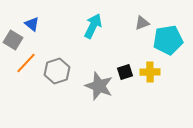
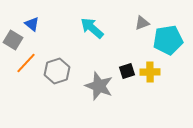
cyan arrow: moved 1 px left, 2 px down; rotated 75 degrees counterclockwise
black square: moved 2 px right, 1 px up
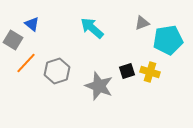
yellow cross: rotated 18 degrees clockwise
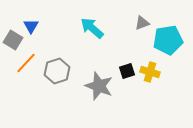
blue triangle: moved 1 px left, 2 px down; rotated 21 degrees clockwise
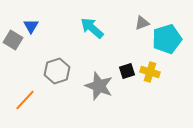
cyan pentagon: moved 1 px left, 1 px up; rotated 8 degrees counterclockwise
orange line: moved 1 px left, 37 px down
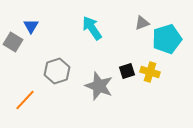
cyan arrow: rotated 15 degrees clockwise
gray square: moved 2 px down
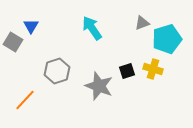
yellow cross: moved 3 px right, 3 px up
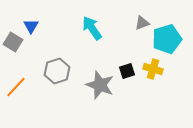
gray star: moved 1 px right, 1 px up
orange line: moved 9 px left, 13 px up
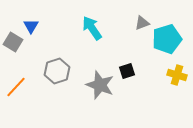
yellow cross: moved 24 px right, 6 px down
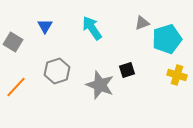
blue triangle: moved 14 px right
black square: moved 1 px up
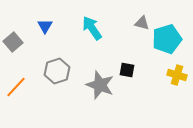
gray triangle: rotated 35 degrees clockwise
gray square: rotated 18 degrees clockwise
black square: rotated 28 degrees clockwise
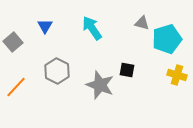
gray hexagon: rotated 15 degrees counterclockwise
